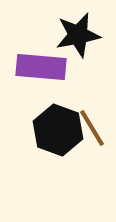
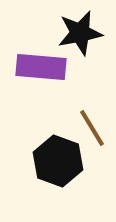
black star: moved 2 px right, 2 px up
black hexagon: moved 31 px down
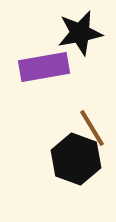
purple rectangle: moved 3 px right; rotated 15 degrees counterclockwise
black hexagon: moved 18 px right, 2 px up
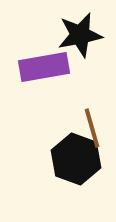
black star: moved 2 px down
brown line: rotated 15 degrees clockwise
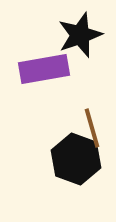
black star: rotated 9 degrees counterclockwise
purple rectangle: moved 2 px down
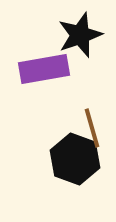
black hexagon: moved 1 px left
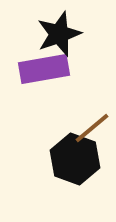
black star: moved 21 px left, 1 px up
brown line: rotated 66 degrees clockwise
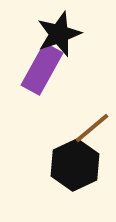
purple rectangle: moved 2 px left; rotated 51 degrees counterclockwise
black hexagon: moved 6 px down; rotated 15 degrees clockwise
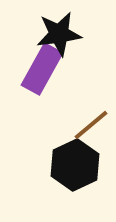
black star: rotated 12 degrees clockwise
brown line: moved 1 px left, 3 px up
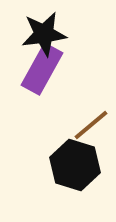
black star: moved 15 px left
black hexagon: rotated 18 degrees counterclockwise
